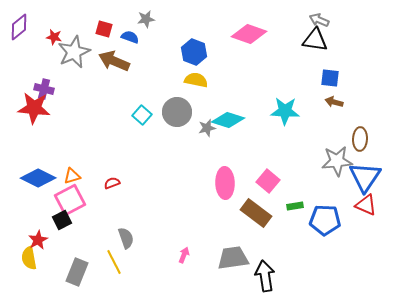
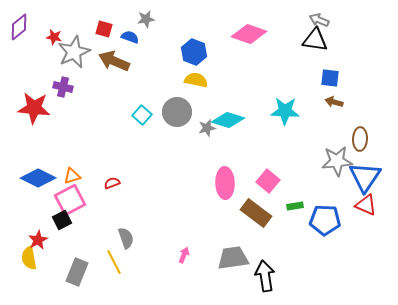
purple cross at (44, 89): moved 19 px right, 2 px up
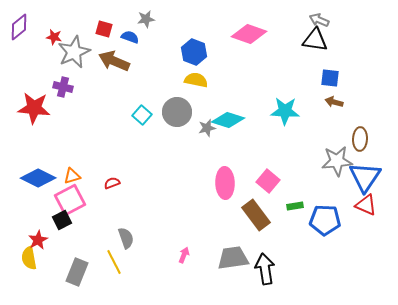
brown rectangle at (256, 213): moved 2 px down; rotated 16 degrees clockwise
black arrow at (265, 276): moved 7 px up
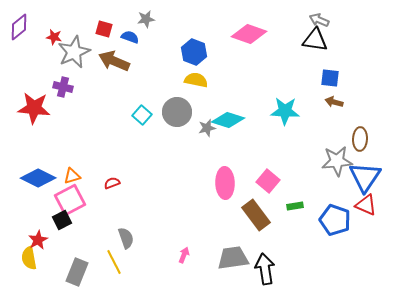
blue pentagon at (325, 220): moved 10 px right; rotated 16 degrees clockwise
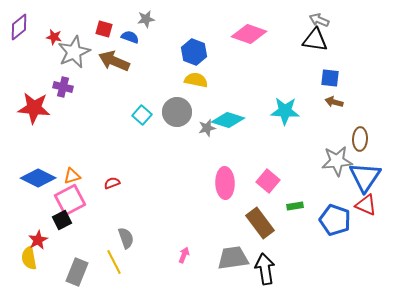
brown rectangle at (256, 215): moved 4 px right, 8 px down
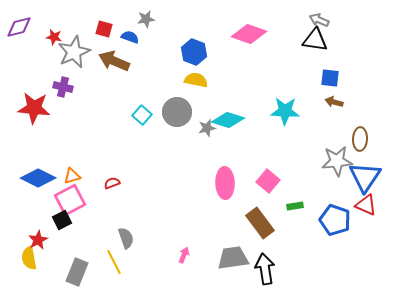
purple diamond at (19, 27): rotated 24 degrees clockwise
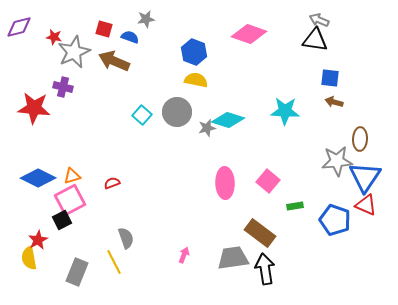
brown rectangle at (260, 223): moved 10 px down; rotated 16 degrees counterclockwise
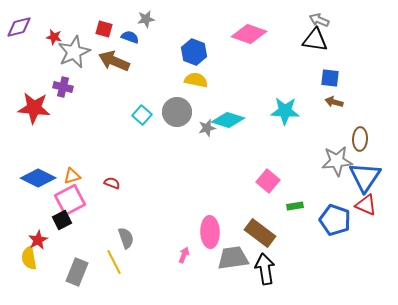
red semicircle at (112, 183): rotated 42 degrees clockwise
pink ellipse at (225, 183): moved 15 px left, 49 px down
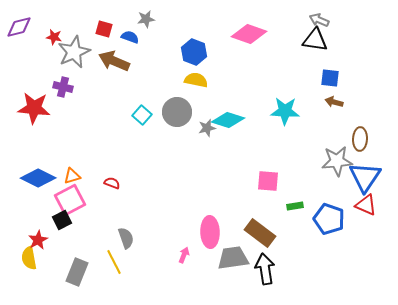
pink square at (268, 181): rotated 35 degrees counterclockwise
blue pentagon at (335, 220): moved 6 px left, 1 px up
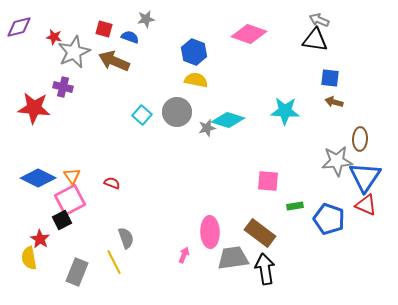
orange triangle at (72, 176): rotated 48 degrees counterclockwise
red star at (38, 240): moved 2 px right, 1 px up; rotated 12 degrees counterclockwise
